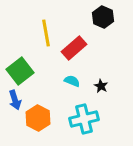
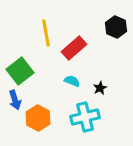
black hexagon: moved 13 px right, 10 px down
black star: moved 1 px left, 2 px down; rotated 16 degrees clockwise
cyan cross: moved 1 px right, 2 px up
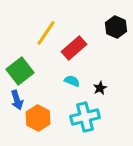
yellow line: rotated 44 degrees clockwise
blue arrow: moved 2 px right
